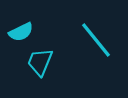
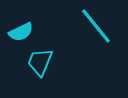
cyan line: moved 14 px up
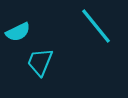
cyan semicircle: moved 3 px left
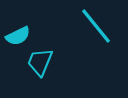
cyan semicircle: moved 4 px down
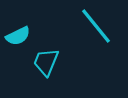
cyan trapezoid: moved 6 px right
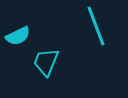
cyan line: rotated 18 degrees clockwise
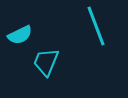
cyan semicircle: moved 2 px right, 1 px up
